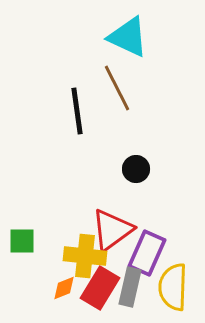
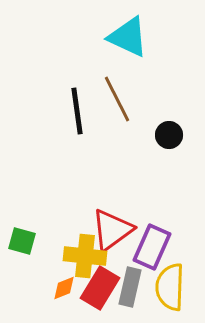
brown line: moved 11 px down
black circle: moved 33 px right, 34 px up
green square: rotated 16 degrees clockwise
purple rectangle: moved 5 px right, 6 px up
yellow semicircle: moved 3 px left
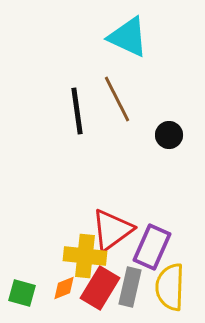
green square: moved 52 px down
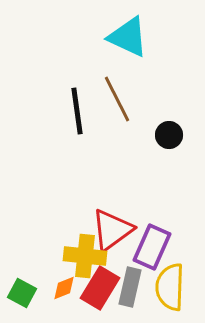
green square: rotated 12 degrees clockwise
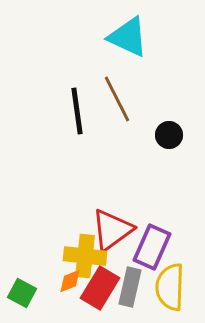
orange diamond: moved 6 px right, 7 px up
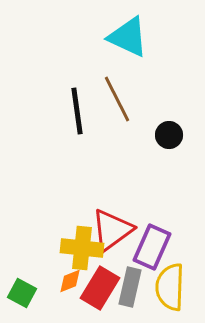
yellow cross: moved 3 px left, 8 px up
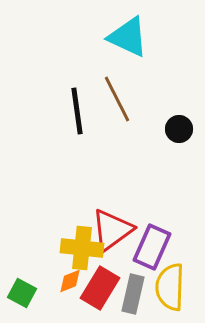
black circle: moved 10 px right, 6 px up
gray rectangle: moved 3 px right, 7 px down
